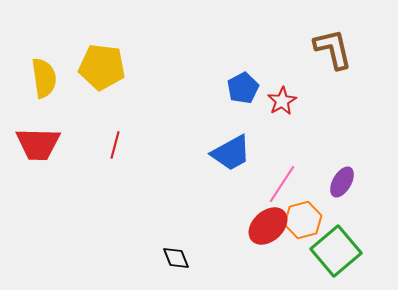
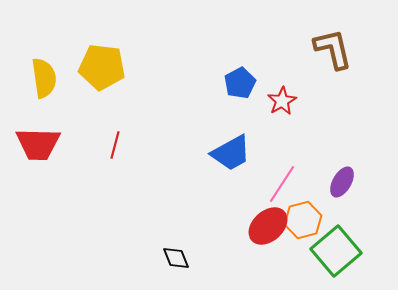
blue pentagon: moved 3 px left, 5 px up
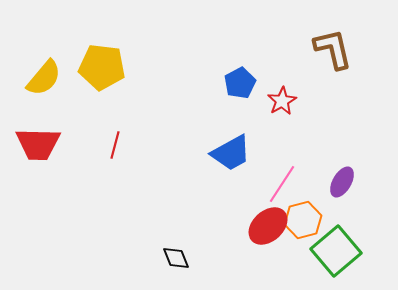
yellow semicircle: rotated 48 degrees clockwise
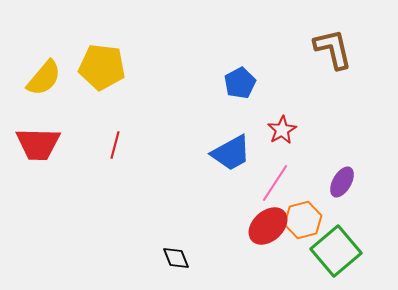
red star: moved 29 px down
pink line: moved 7 px left, 1 px up
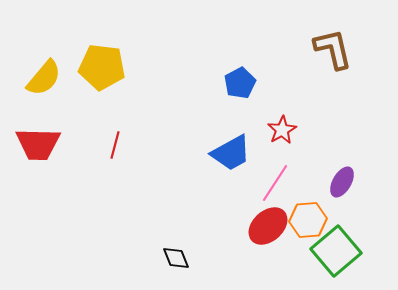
orange hexagon: moved 5 px right; rotated 9 degrees clockwise
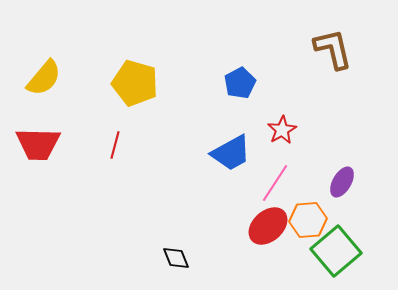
yellow pentagon: moved 33 px right, 16 px down; rotated 9 degrees clockwise
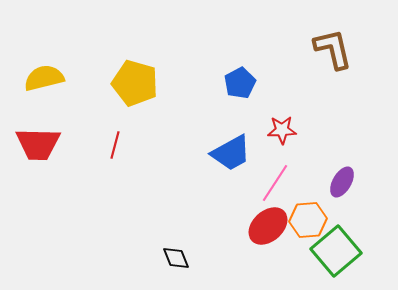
yellow semicircle: rotated 144 degrees counterclockwise
red star: rotated 28 degrees clockwise
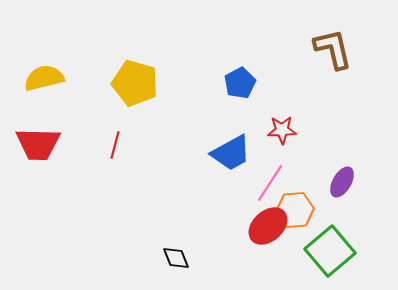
pink line: moved 5 px left
orange hexagon: moved 13 px left, 10 px up
green square: moved 6 px left
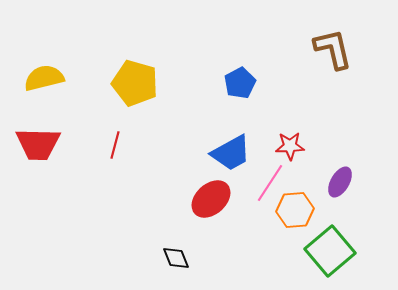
red star: moved 8 px right, 16 px down
purple ellipse: moved 2 px left
red ellipse: moved 57 px left, 27 px up
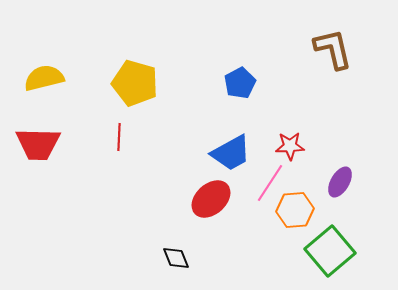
red line: moved 4 px right, 8 px up; rotated 12 degrees counterclockwise
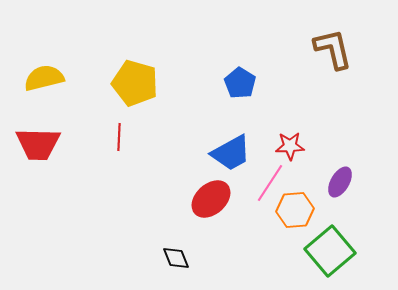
blue pentagon: rotated 12 degrees counterclockwise
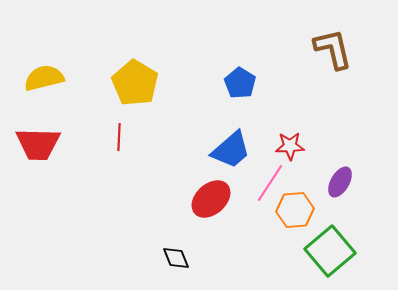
yellow pentagon: rotated 15 degrees clockwise
blue trapezoid: moved 3 px up; rotated 12 degrees counterclockwise
